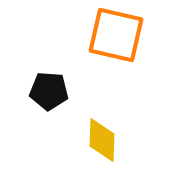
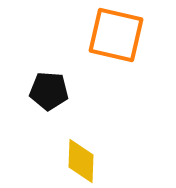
yellow diamond: moved 21 px left, 21 px down
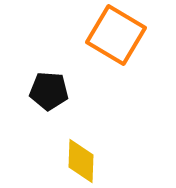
orange square: rotated 18 degrees clockwise
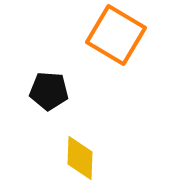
yellow diamond: moved 1 px left, 3 px up
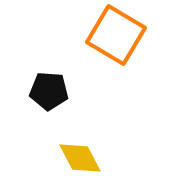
yellow diamond: rotated 30 degrees counterclockwise
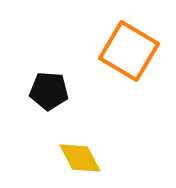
orange square: moved 13 px right, 16 px down
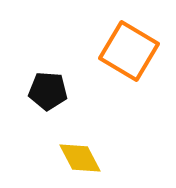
black pentagon: moved 1 px left
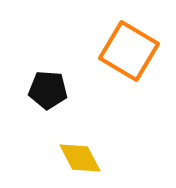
black pentagon: moved 1 px up
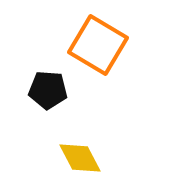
orange square: moved 31 px left, 6 px up
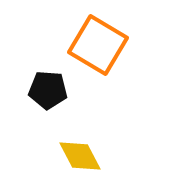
yellow diamond: moved 2 px up
